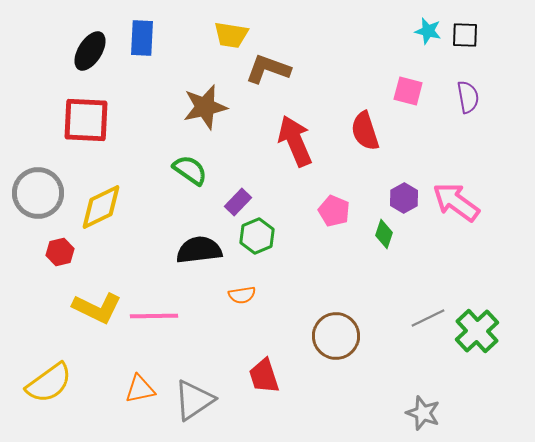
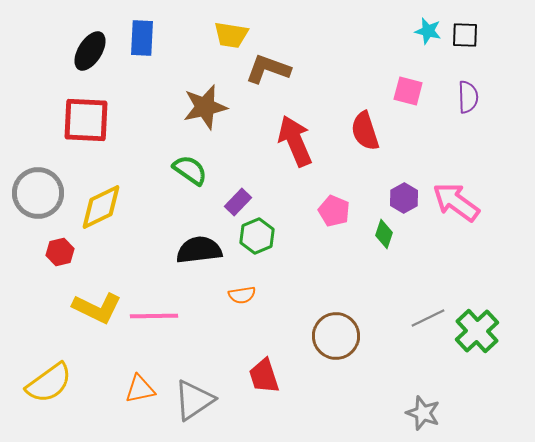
purple semicircle: rotated 8 degrees clockwise
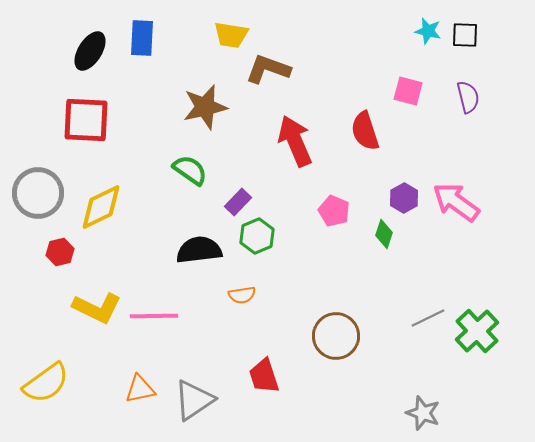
purple semicircle: rotated 12 degrees counterclockwise
yellow semicircle: moved 3 px left
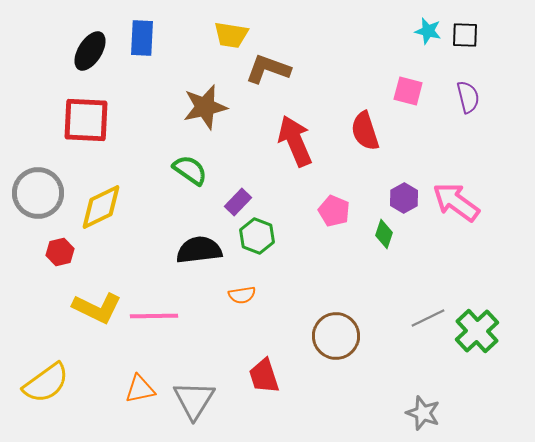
green hexagon: rotated 16 degrees counterclockwise
gray triangle: rotated 24 degrees counterclockwise
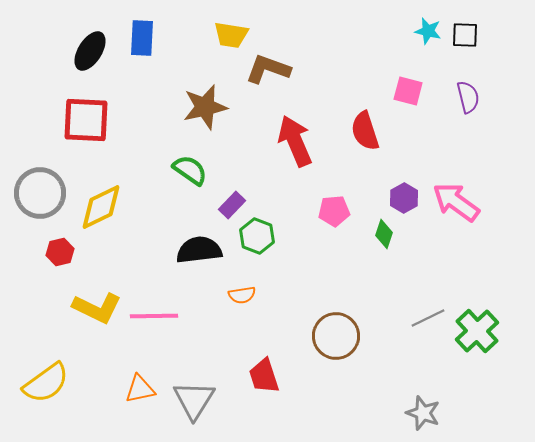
gray circle: moved 2 px right
purple rectangle: moved 6 px left, 3 px down
pink pentagon: rotated 28 degrees counterclockwise
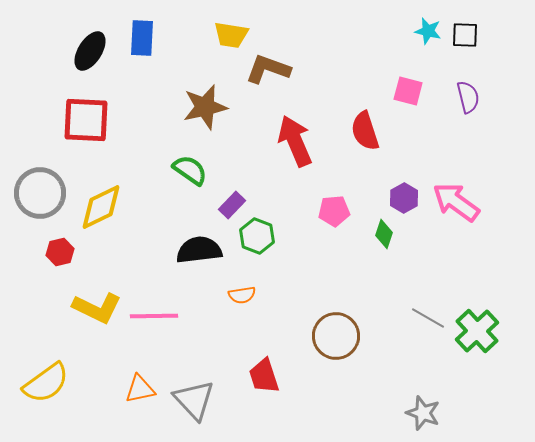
gray line: rotated 56 degrees clockwise
gray triangle: rotated 15 degrees counterclockwise
